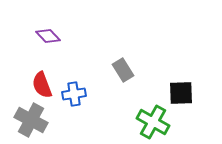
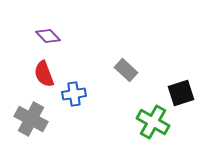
gray rectangle: moved 3 px right; rotated 15 degrees counterclockwise
red semicircle: moved 2 px right, 11 px up
black square: rotated 16 degrees counterclockwise
gray cross: moved 1 px up
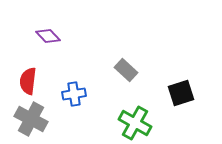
red semicircle: moved 16 px left, 7 px down; rotated 28 degrees clockwise
green cross: moved 18 px left, 1 px down
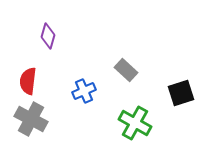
purple diamond: rotated 60 degrees clockwise
blue cross: moved 10 px right, 3 px up; rotated 15 degrees counterclockwise
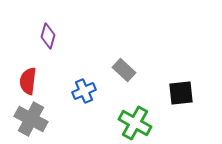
gray rectangle: moved 2 px left
black square: rotated 12 degrees clockwise
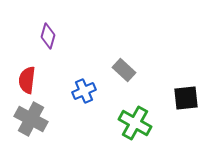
red semicircle: moved 1 px left, 1 px up
black square: moved 5 px right, 5 px down
